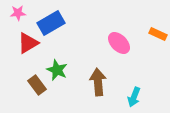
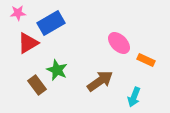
orange rectangle: moved 12 px left, 26 px down
brown arrow: moved 2 px right, 1 px up; rotated 60 degrees clockwise
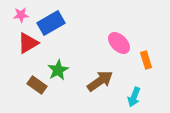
pink star: moved 3 px right, 2 px down
orange rectangle: rotated 48 degrees clockwise
green star: moved 1 px right; rotated 20 degrees clockwise
brown rectangle: rotated 18 degrees counterclockwise
